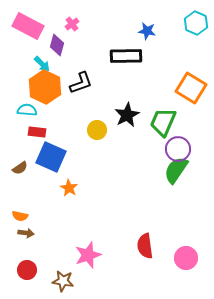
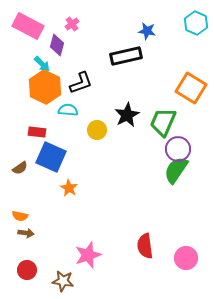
black rectangle: rotated 12 degrees counterclockwise
cyan semicircle: moved 41 px right
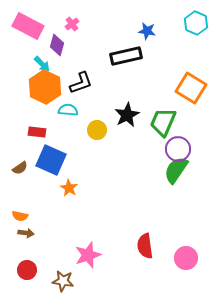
blue square: moved 3 px down
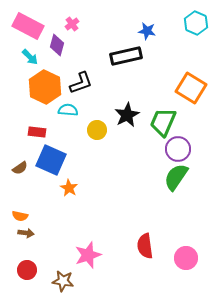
cyan arrow: moved 12 px left, 7 px up
green semicircle: moved 7 px down
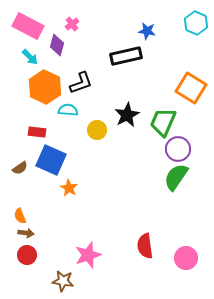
orange semicircle: rotated 56 degrees clockwise
red circle: moved 15 px up
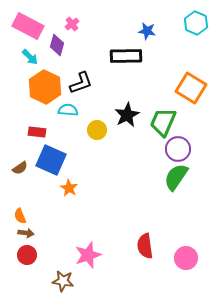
black rectangle: rotated 12 degrees clockwise
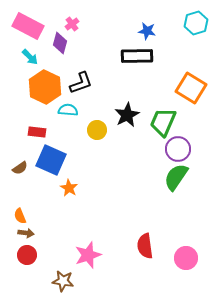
cyan hexagon: rotated 20 degrees clockwise
purple diamond: moved 3 px right, 2 px up
black rectangle: moved 11 px right
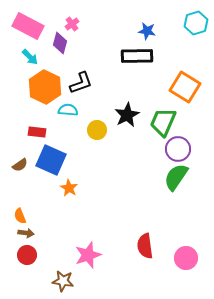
orange square: moved 6 px left, 1 px up
brown semicircle: moved 3 px up
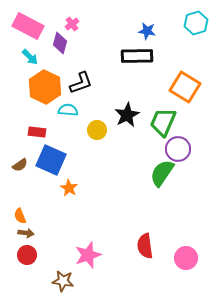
green semicircle: moved 14 px left, 4 px up
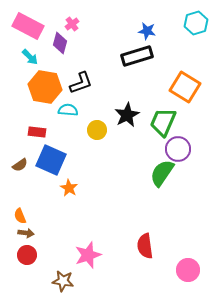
black rectangle: rotated 16 degrees counterclockwise
orange hexagon: rotated 16 degrees counterclockwise
pink circle: moved 2 px right, 12 px down
